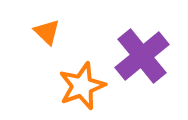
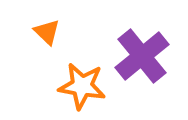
orange star: rotated 30 degrees clockwise
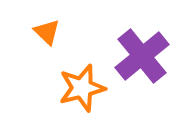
orange star: moved 2 px down; rotated 24 degrees counterclockwise
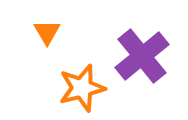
orange triangle: rotated 16 degrees clockwise
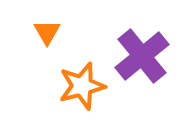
orange star: moved 2 px up
